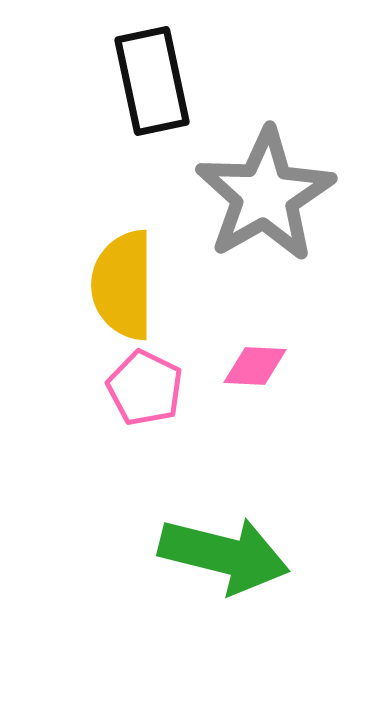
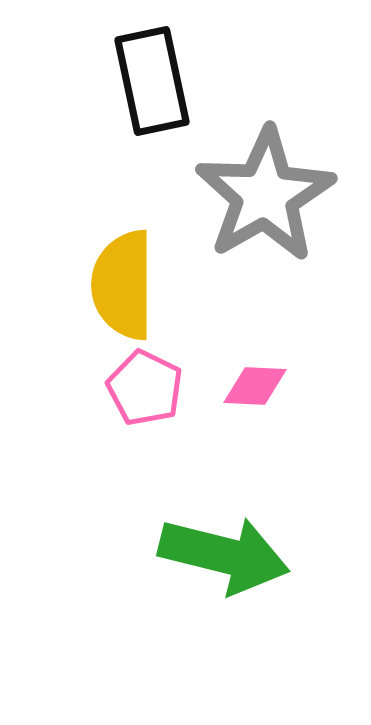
pink diamond: moved 20 px down
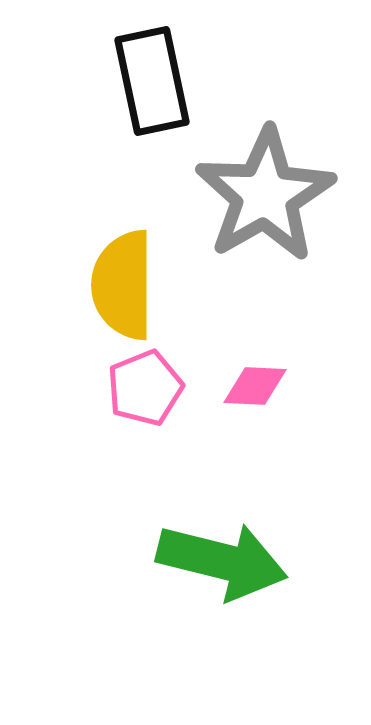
pink pentagon: rotated 24 degrees clockwise
green arrow: moved 2 px left, 6 px down
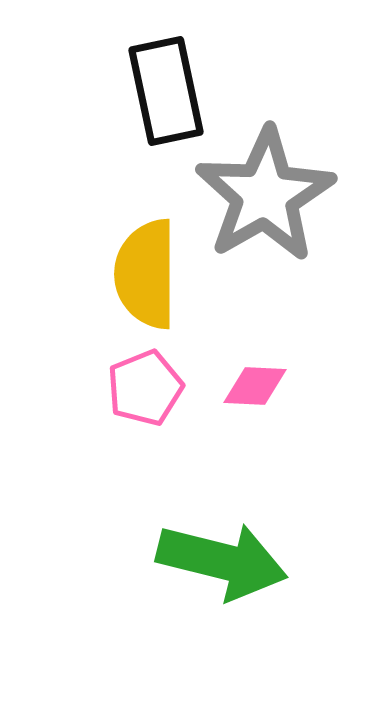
black rectangle: moved 14 px right, 10 px down
yellow semicircle: moved 23 px right, 11 px up
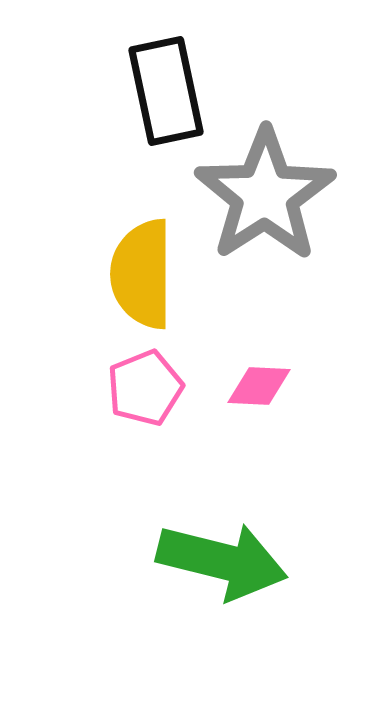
gray star: rotated 3 degrees counterclockwise
yellow semicircle: moved 4 px left
pink diamond: moved 4 px right
